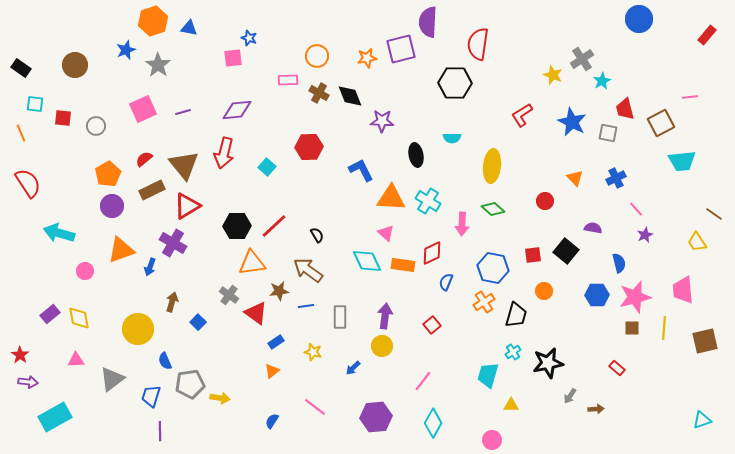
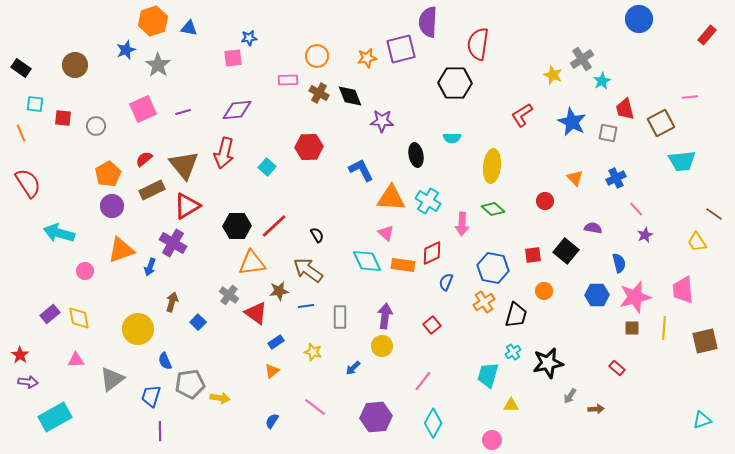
blue star at (249, 38): rotated 28 degrees counterclockwise
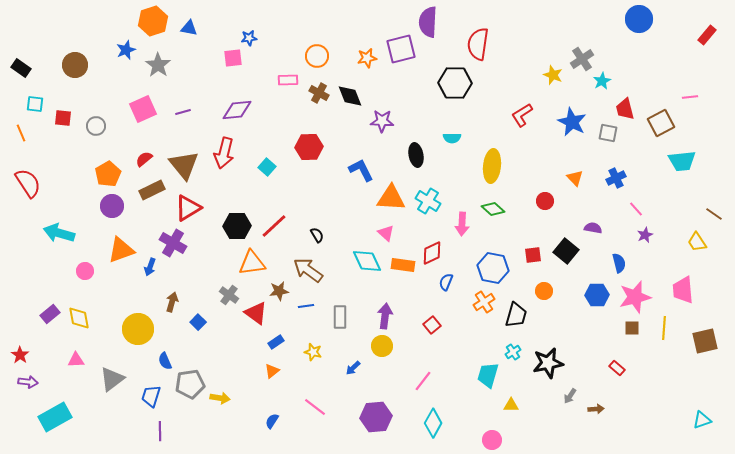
red triangle at (187, 206): moved 1 px right, 2 px down
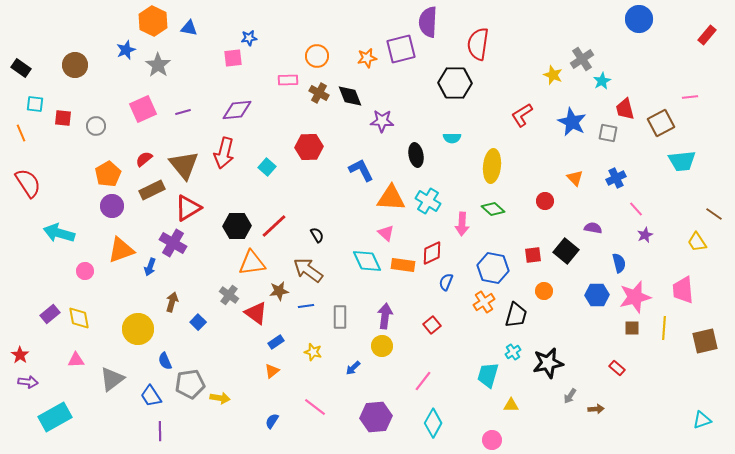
orange hexagon at (153, 21): rotated 16 degrees counterclockwise
blue trapezoid at (151, 396): rotated 50 degrees counterclockwise
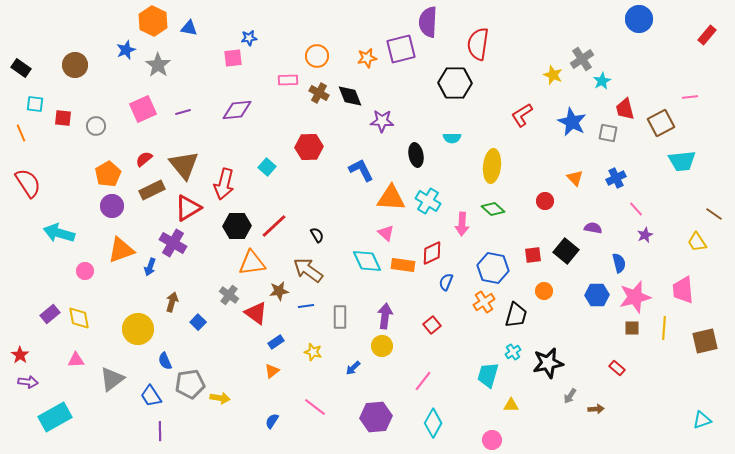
red arrow at (224, 153): moved 31 px down
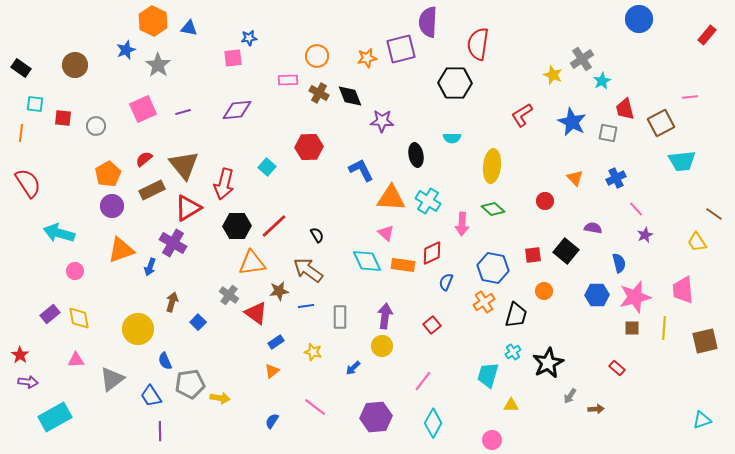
orange line at (21, 133): rotated 30 degrees clockwise
pink circle at (85, 271): moved 10 px left
black star at (548, 363): rotated 16 degrees counterclockwise
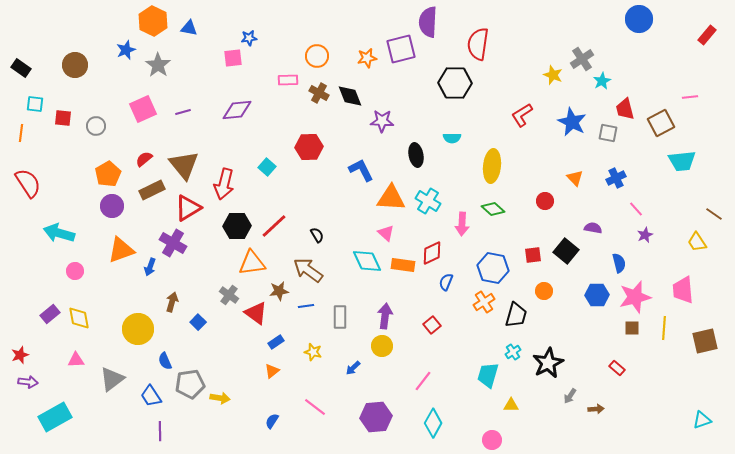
red star at (20, 355): rotated 18 degrees clockwise
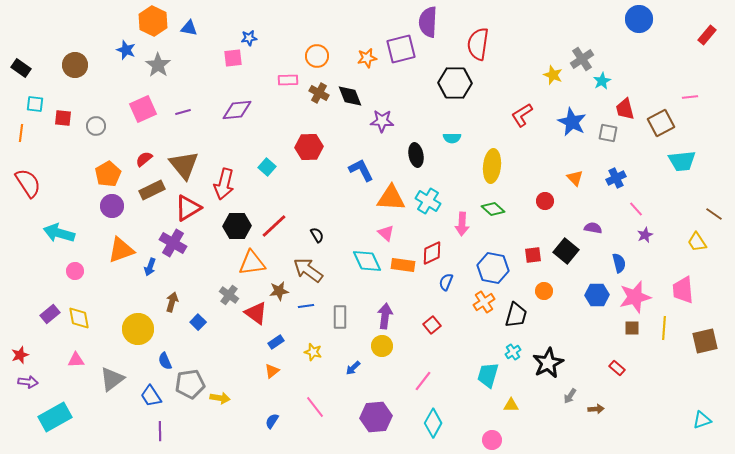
blue star at (126, 50): rotated 30 degrees counterclockwise
pink line at (315, 407): rotated 15 degrees clockwise
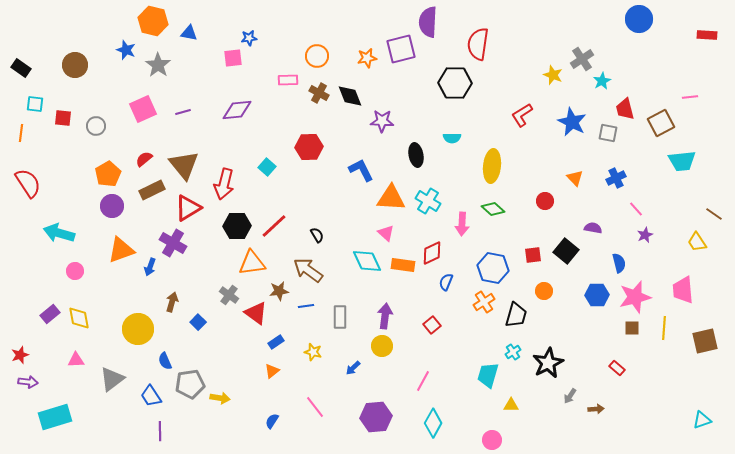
orange hexagon at (153, 21): rotated 12 degrees counterclockwise
blue triangle at (189, 28): moved 5 px down
red rectangle at (707, 35): rotated 54 degrees clockwise
pink line at (423, 381): rotated 10 degrees counterclockwise
cyan rectangle at (55, 417): rotated 12 degrees clockwise
